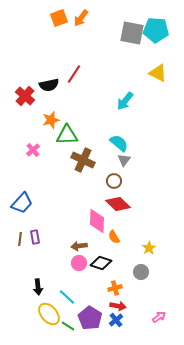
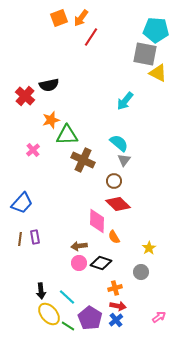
gray square: moved 13 px right, 21 px down
red line: moved 17 px right, 37 px up
black arrow: moved 3 px right, 4 px down
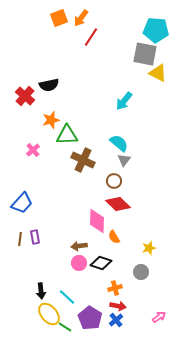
cyan arrow: moved 1 px left
yellow star: rotated 16 degrees clockwise
green line: moved 3 px left, 1 px down
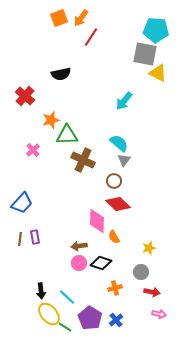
black semicircle: moved 12 px right, 11 px up
red arrow: moved 34 px right, 14 px up
pink arrow: moved 3 px up; rotated 48 degrees clockwise
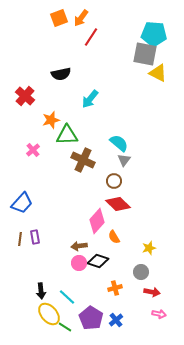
cyan pentagon: moved 2 px left, 4 px down
cyan arrow: moved 34 px left, 2 px up
pink diamond: rotated 40 degrees clockwise
black diamond: moved 3 px left, 2 px up
purple pentagon: moved 1 px right
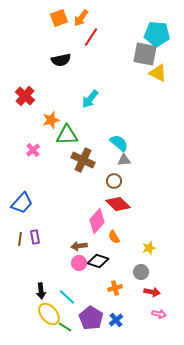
cyan pentagon: moved 3 px right
black semicircle: moved 14 px up
gray triangle: rotated 48 degrees clockwise
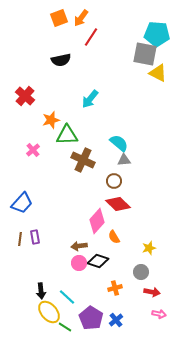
yellow ellipse: moved 2 px up
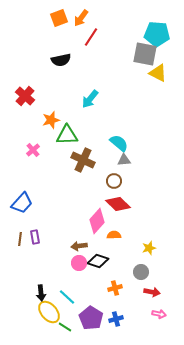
orange semicircle: moved 2 px up; rotated 120 degrees clockwise
black arrow: moved 2 px down
blue cross: moved 1 px up; rotated 24 degrees clockwise
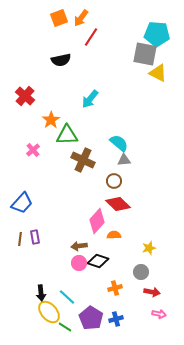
orange star: rotated 18 degrees counterclockwise
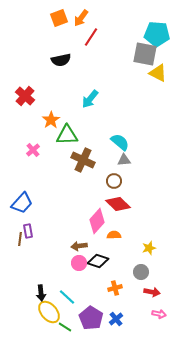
cyan semicircle: moved 1 px right, 1 px up
purple rectangle: moved 7 px left, 6 px up
blue cross: rotated 24 degrees counterclockwise
